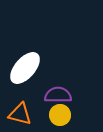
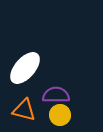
purple semicircle: moved 2 px left
orange triangle: moved 4 px right, 4 px up
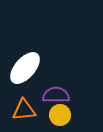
orange triangle: rotated 20 degrees counterclockwise
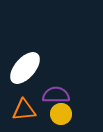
yellow circle: moved 1 px right, 1 px up
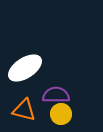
white ellipse: rotated 16 degrees clockwise
orange triangle: rotated 20 degrees clockwise
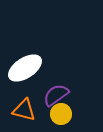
purple semicircle: rotated 36 degrees counterclockwise
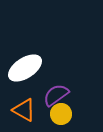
orange triangle: rotated 15 degrees clockwise
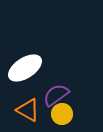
orange triangle: moved 4 px right
yellow circle: moved 1 px right
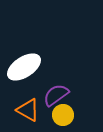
white ellipse: moved 1 px left, 1 px up
yellow circle: moved 1 px right, 1 px down
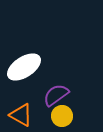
orange triangle: moved 7 px left, 5 px down
yellow circle: moved 1 px left, 1 px down
